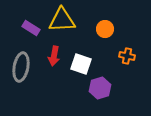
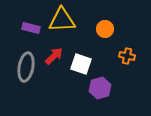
purple rectangle: rotated 18 degrees counterclockwise
red arrow: rotated 144 degrees counterclockwise
gray ellipse: moved 5 px right
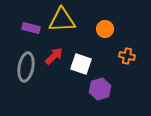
purple hexagon: moved 1 px down
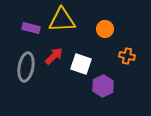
purple hexagon: moved 3 px right, 3 px up; rotated 10 degrees counterclockwise
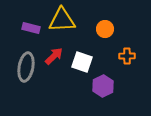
orange cross: rotated 14 degrees counterclockwise
white square: moved 1 px right, 2 px up
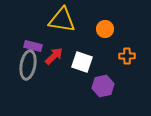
yellow triangle: rotated 12 degrees clockwise
purple rectangle: moved 2 px right, 18 px down
gray ellipse: moved 2 px right, 2 px up
purple hexagon: rotated 15 degrees clockwise
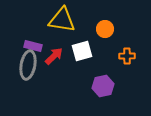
white square: moved 11 px up; rotated 35 degrees counterclockwise
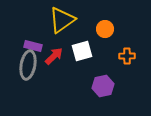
yellow triangle: rotated 44 degrees counterclockwise
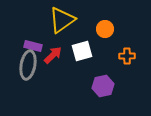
red arrow: moved 1 px left, 1 px up
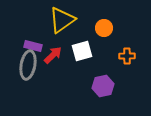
orange circle: moved 1 px left, 1 px up
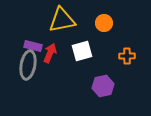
yellow triangle: rotated 24 degrees clockwise
orange circle: moved 5 px up
red arrow: moved 3 px left, 2 px up; rotated 24 degrees counterclockwise
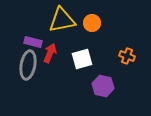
orange circle: moved 12 px left
purple rectangle: moved 4 px up
white square: moved 8 px down
orange cross: rotated 21 degrees clockwise
purple hexagon: rotated 25 degrees clockwise
